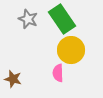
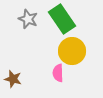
yellow circle: moved 1 px right, 1 px down
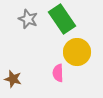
yellow circle: moved 5 px right, 1 px down
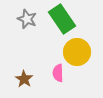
gray star: moved 1 px left
brown star: moved 11 px right; rotated 18 degrees clockwise
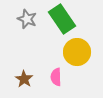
pink semicircle: moved 2 px left, 4 px down
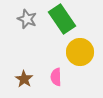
yellow circle: moved 3 px right
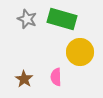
green rectangle: rotated 40 degrees counterclockwise
